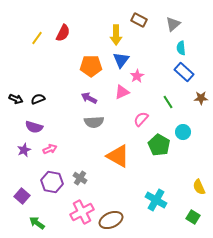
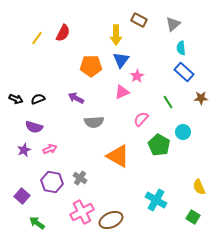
purple arrow: moved 13 px left
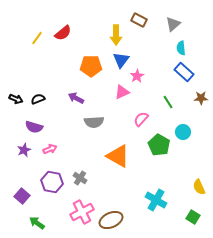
red semicircle: rotated 24 degrees clockwise
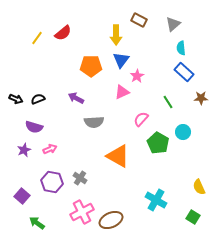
green pentagon: moved 1 px left, 2 px up
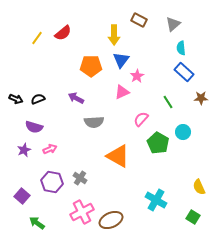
yellow arrow: moved 2 px left
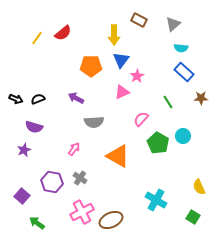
cyan semicircle: rotated 80 degrees counterclockwise
cyan circle: moved 4 px down
pink arrow: moved 24 px right; rotated 32 degrees counterclockwise
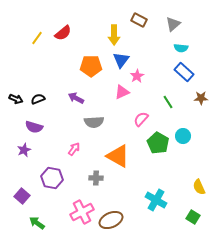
gray cross: moved 16 px right; rotated 32 degrees counterclockwise
purple hexagon: moved 4 px up
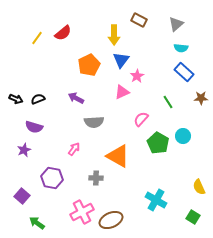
gray triangle: moved 3 px right
orange pentagon: moved 2 px left, 1 px up; rotated 25 degrees counterclockwise
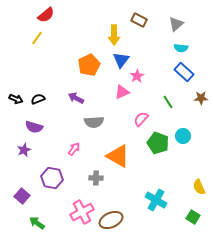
red semicircle: moved 17 px left, 18 px up
green pentagon: rotated 10 degrees counterclockwise
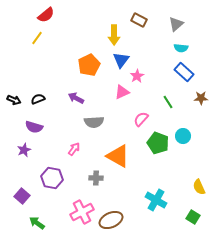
black arrow: moved 2 px left, 1 px down
